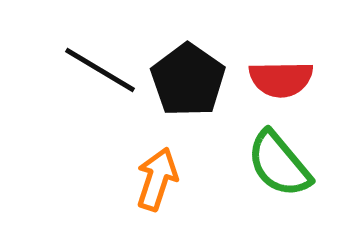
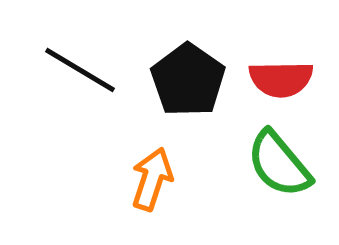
black line: moved 20 px left
orange arrow: moved 5 px left
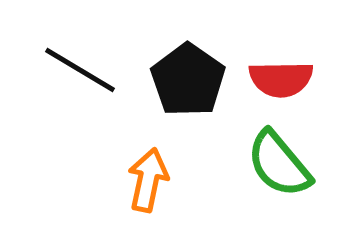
orange arrow: moved 4 px left, 1 px down; rotated 6 degrees counterclockwise
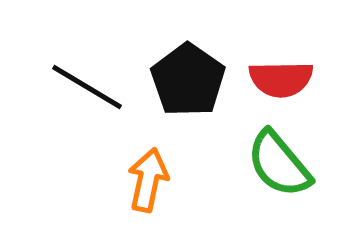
black line: moved 7 px right, 17 px down
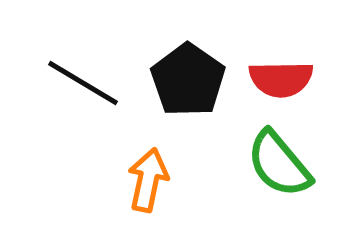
black line: moved 4 px left, 4 px up
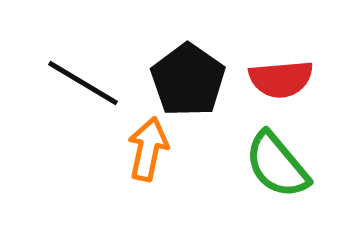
red semicircle: rotated 4 degrees counterclockwise
green semicircle: moved 2 px left, 1 px down
orange arrow: moved 31 px up
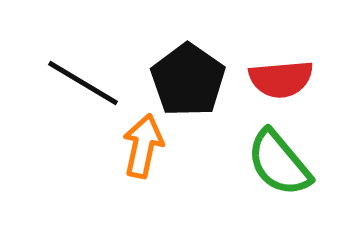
orange arrow: moved 5 px left, 3 px up
green semicircle: moved 2 px right, 2 px up
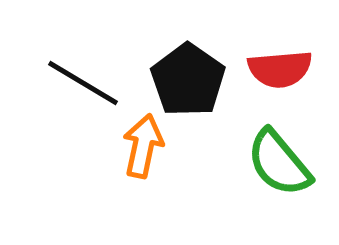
red semicircle: moved 1 px left, 10 px up
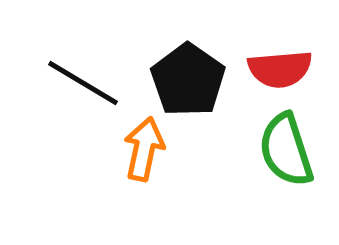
orange arrow: moved 1 px right, 3 px down
green semicircle: moved 7 px right, 13 px up; rotated 22 degrees clockwise
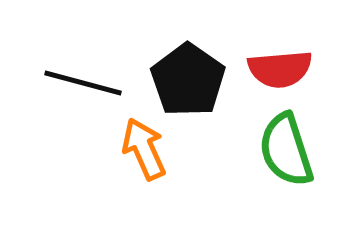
black line: rotated 16 degrees counterclockwise
orange arrow: rotated 36 degrees counterclockwise
